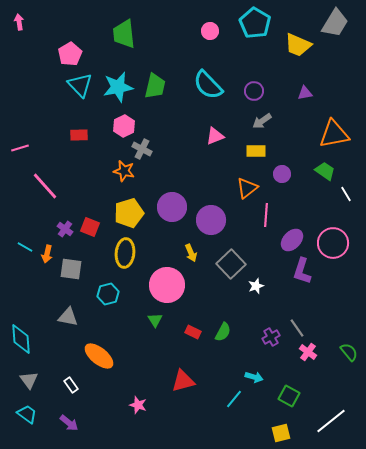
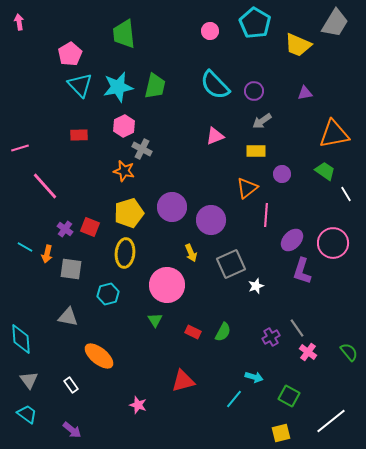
cyan semicircle at (208, 85): moved 7 px right
gray square at (231, 264): rotated 20 degrees clockwise
purple arrow at (69, 423): moved 3 px right, 7 px down
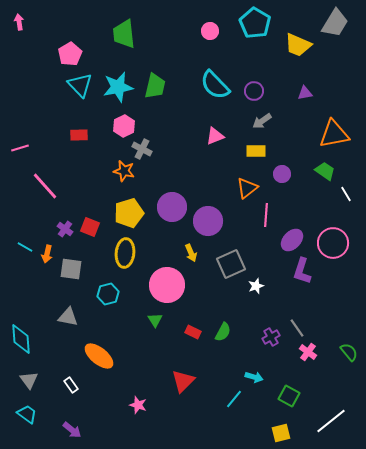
purple circle at (211, 220): moved 3 px left, 1 px down
red triangle at (183, 381): rotated 30 degrees counterclockwise
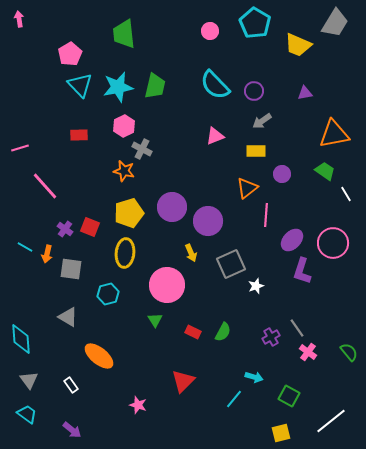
pink arrow at (19, 22): moved 3 px up
gray triangle at (68, 317): rotated 20 degrees clockwise
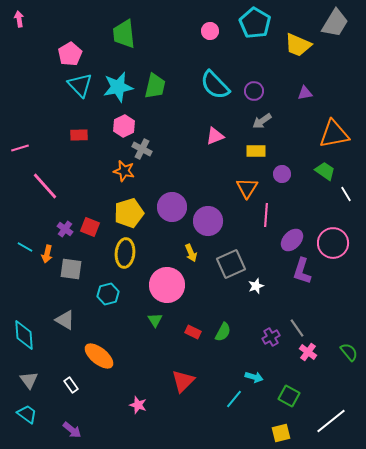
orange triangle at (247, 188): rotated 20 degrees counterclockwise
gray triangle at (68, 317): moved 3 px left, 3 px down
cyan diamond at (21, 339): moved 3 px right, 4 px up
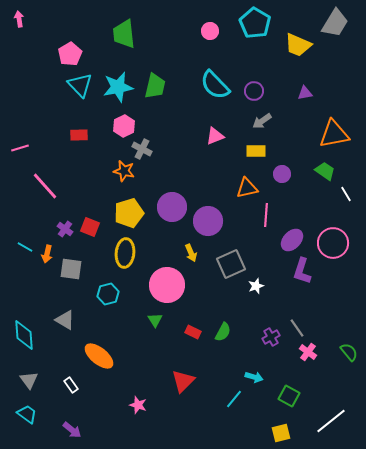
orange triangle at (247, 188): rotated 45 degrees clockwise
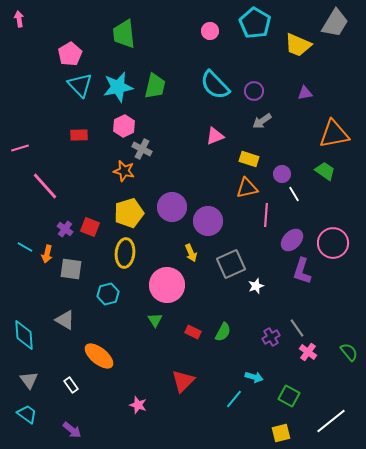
yellow rectangle at (256, 151): moved 7 px left, 8 px down; rotated 18 degrees clockwise
white line at (346, 194): moved 52 px left
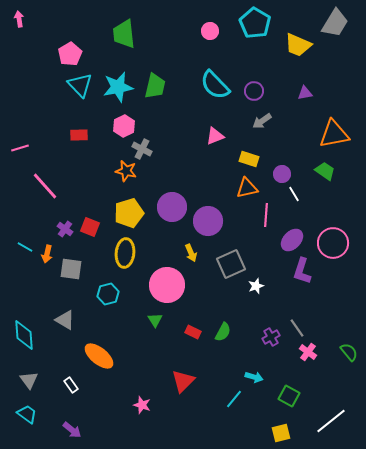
orange star at (124, 171): moved 2 px right
pink star at (138, 405): moved 4 px right
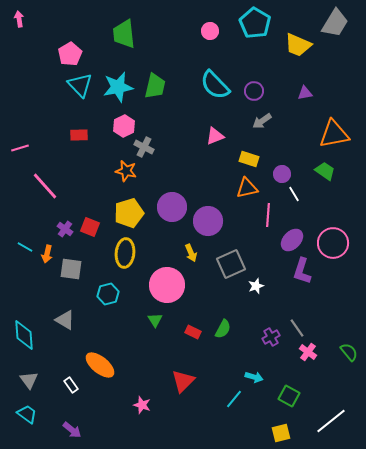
gray cross at (142, 149): moved 2 px right, 2 px up
pink line at (266, 215): moved 2 px right
green semicircle at (223, 332): moved 3 px up
orange ellipse at (99, 356): moved 1 px right, 9 px down
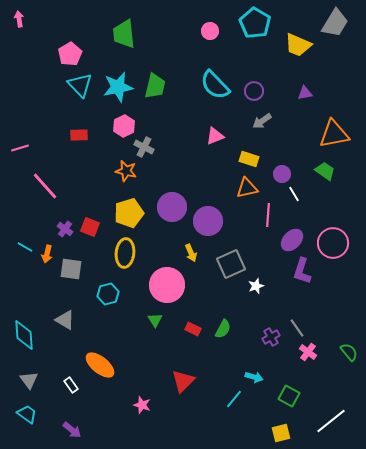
red rectangle at (193, 332): moved 3 px up
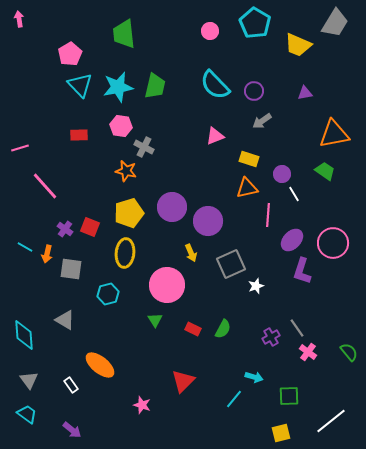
pink hexagon at (124, 126): moved 3 px left; rotated 25 degrees counterclockwise
green square at (289, 396): rotated 30 degrees counterclockwise
